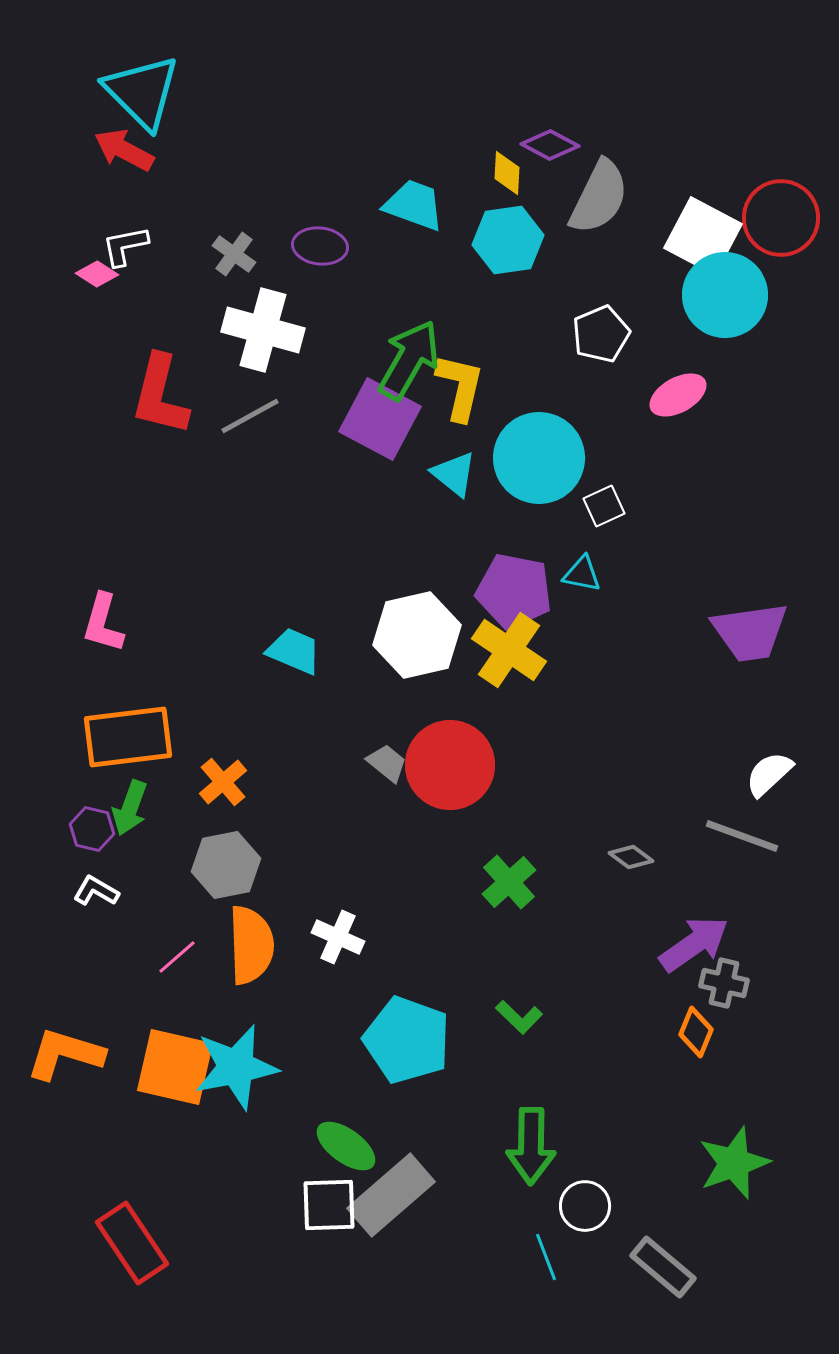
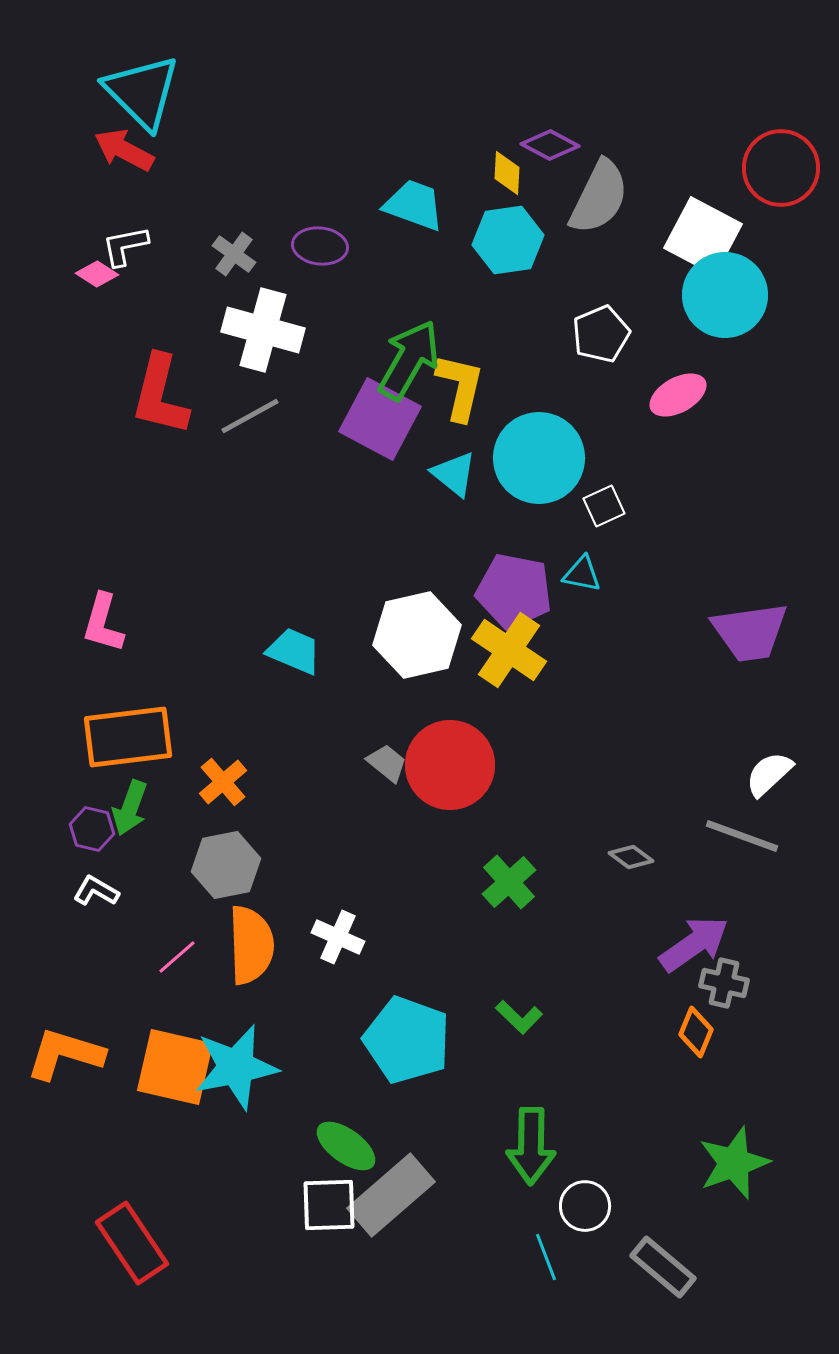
red circle at (781, 218): moved 50 px up
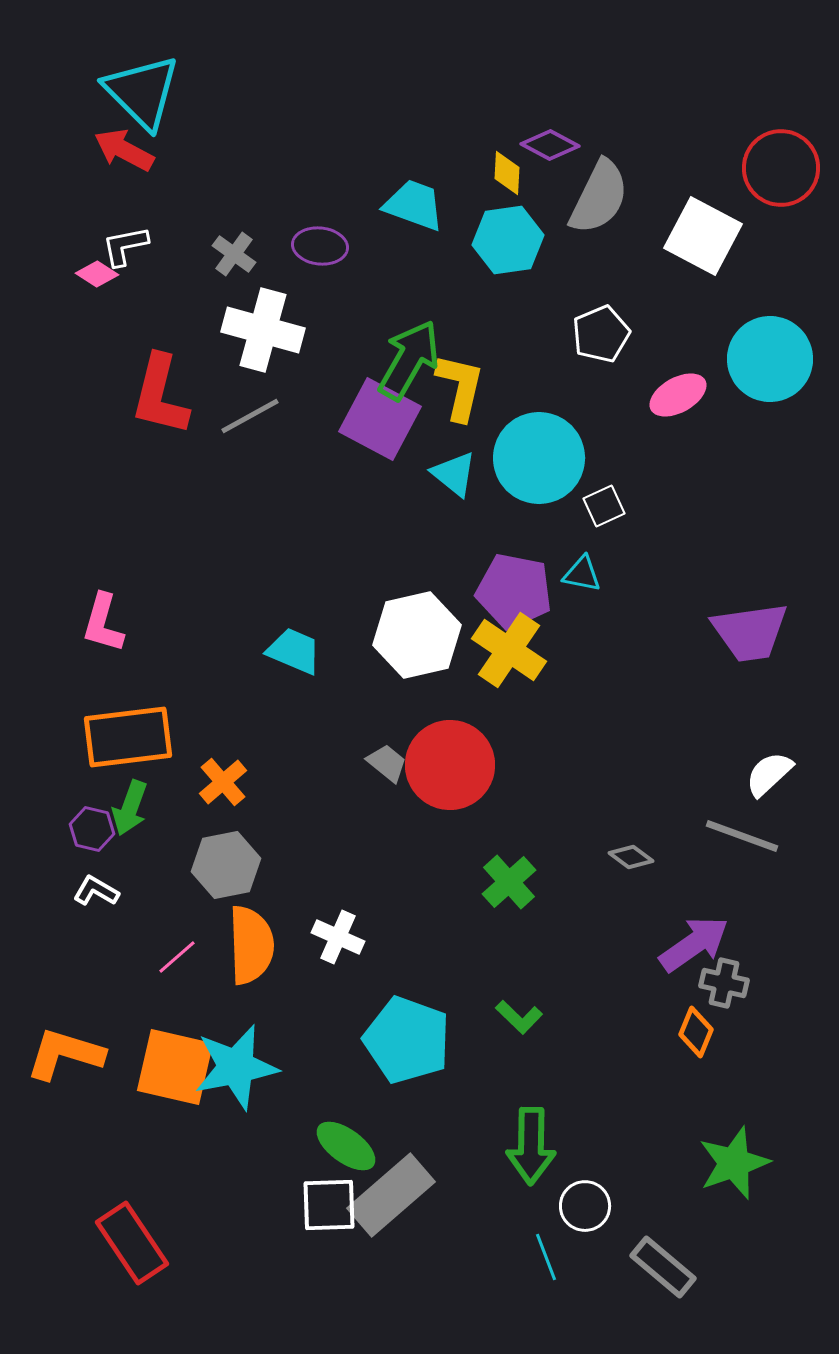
cyan circle at (725, 295): moved 45 px right, 64 px down
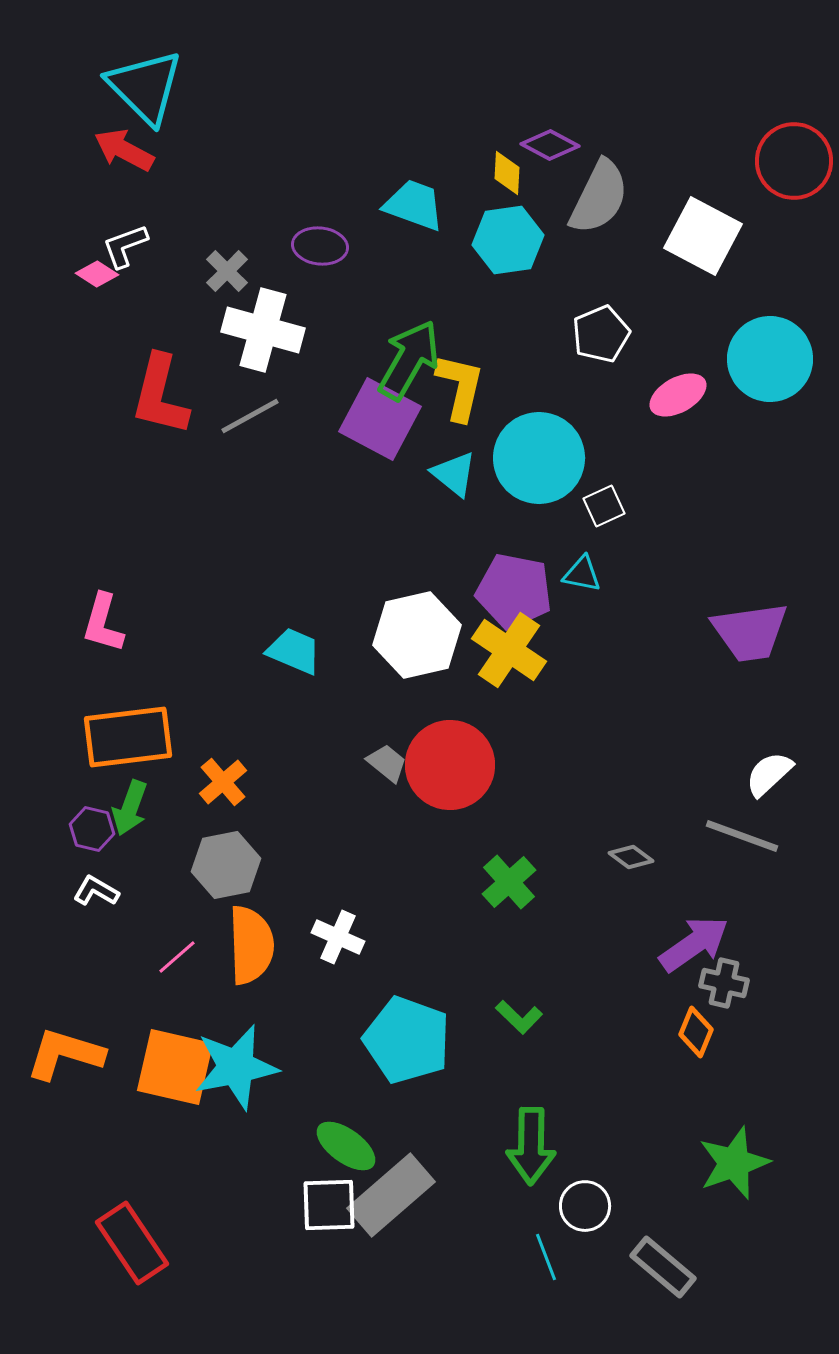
cyan triangle at (142, 92): moved 3 px right, 5 px up
red circle at (781, 168): moved 13 px right, 7 px up
white L-shape at (125, 246): rotated 9 degrees counterclockwise
gray cross at (234, 254): moved 7 px left, 17 px down; rotated 9 degrees clockwise
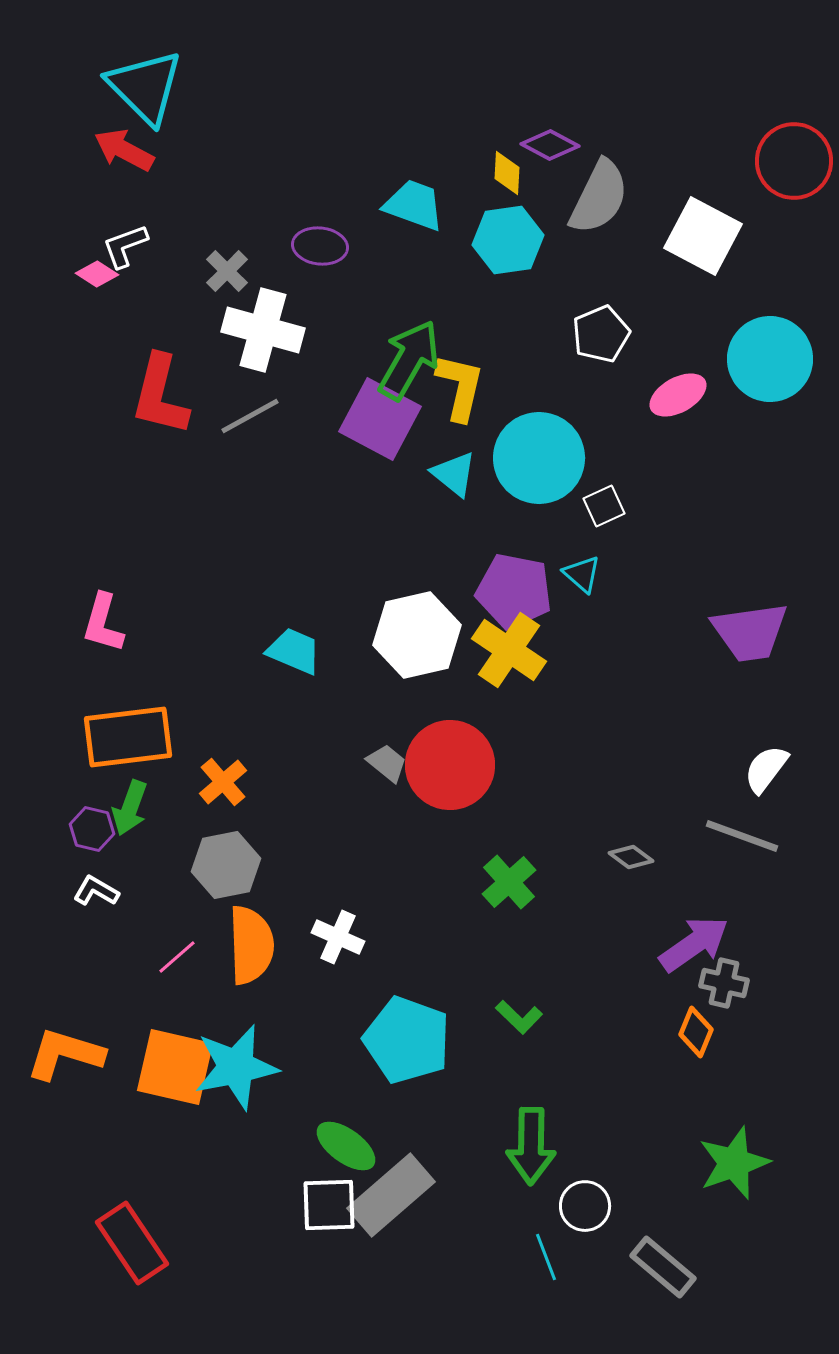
cyan triangle at (582, 574): rotated 30 degrees clockwise
white semicircle at (769, 774): moved 3 px left, 5 px up; rotated 10 degrees counterclockwise
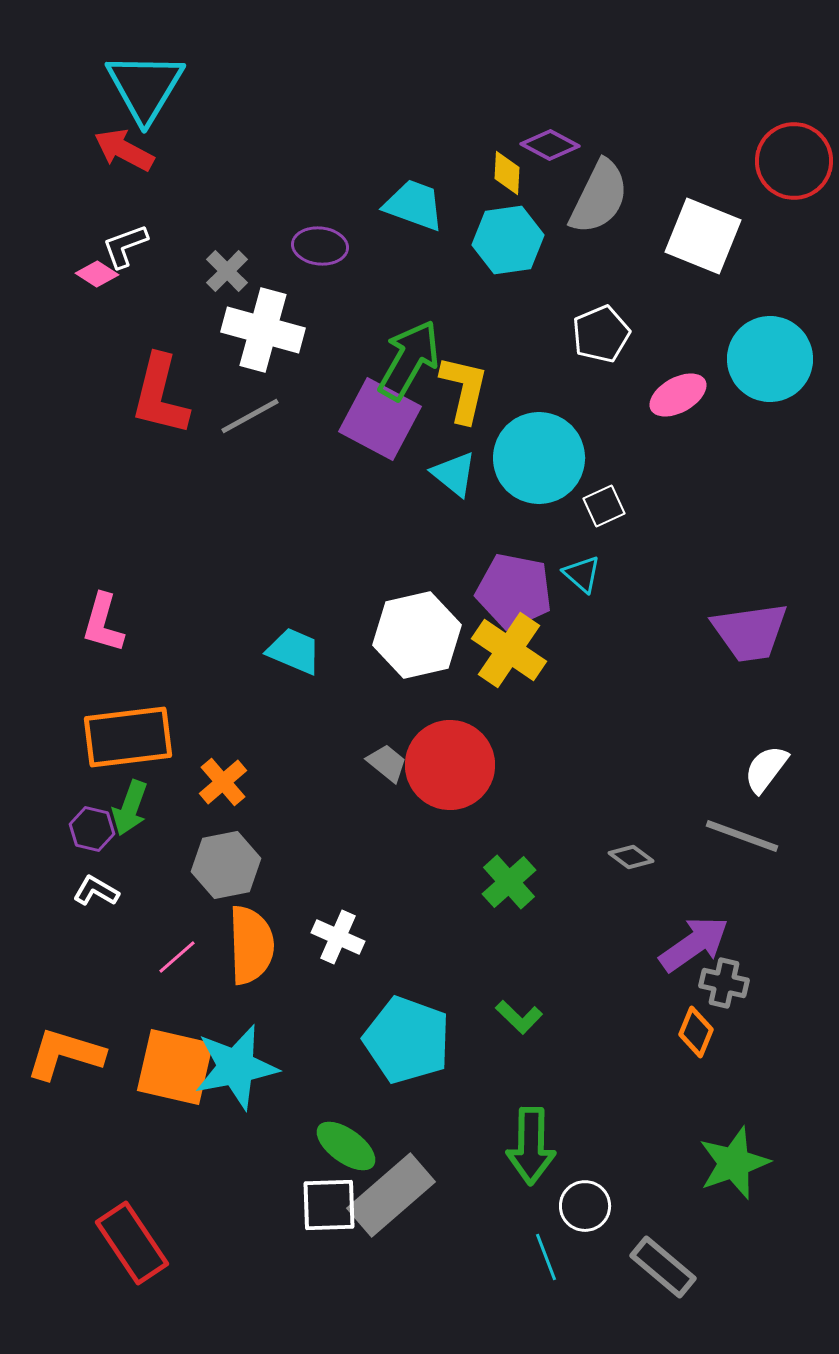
cyan triangle at (145, 87): rotated 16 degrees clockwise
white square at (703, 236): rotated 6 degrees counterclockwise
yellow L-shape at (460, 387): moved 4 px right, 2 px down
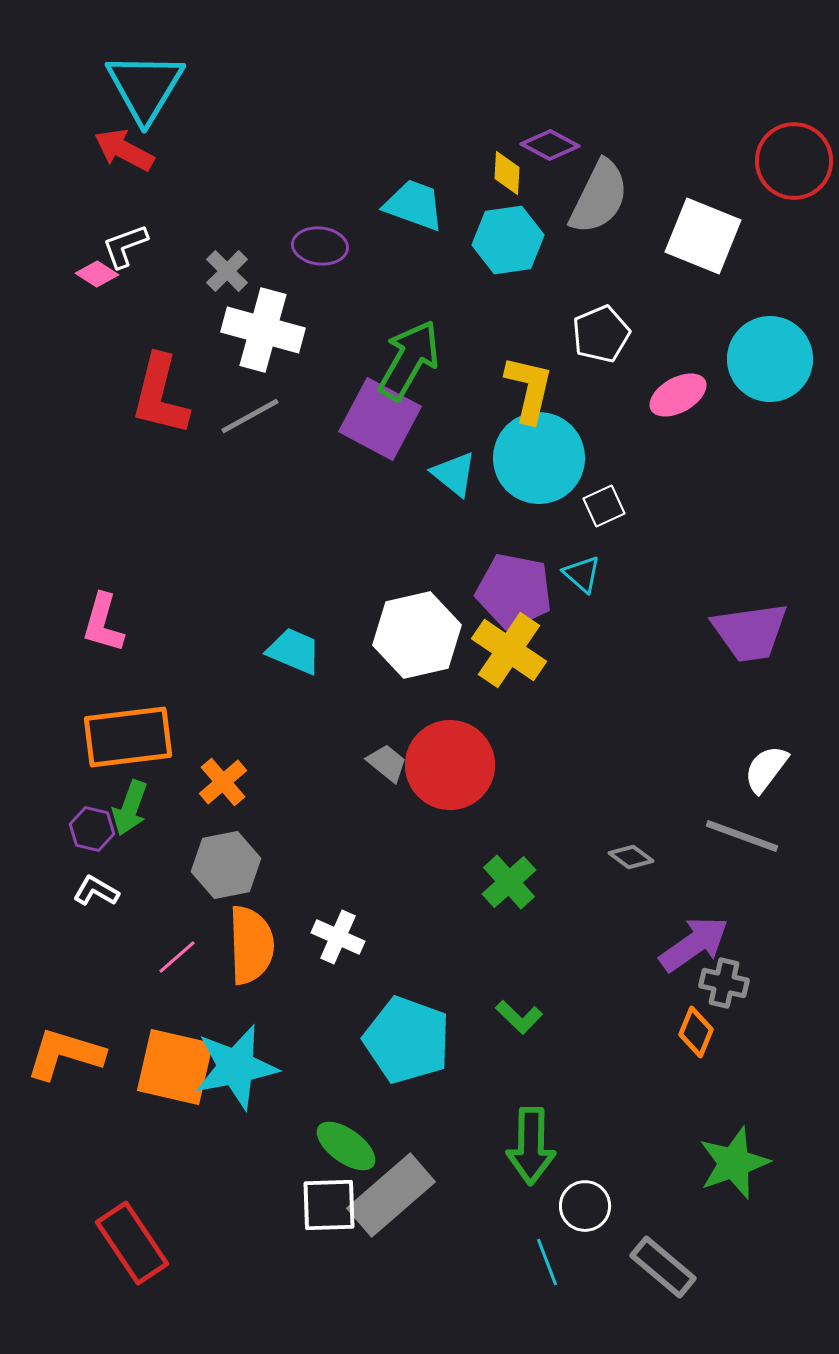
yellow L-shape at (464, 389): moved 65 px right
cyan line at (546, 1257): moved 1 px right, 5 px down
